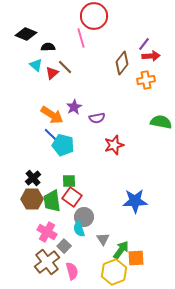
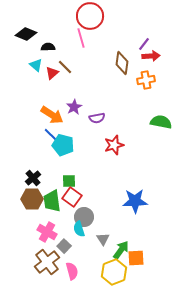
red circle: moved 4 px left
brown diamond: rotated 30 degrees counterclockwise
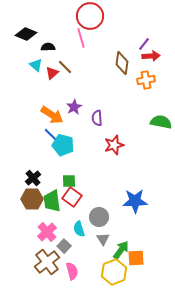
purple semicircle: rotated 98 degrees clockwise
gray circle: moved 15 px right
pink cross: rotated 18 degrees clockwise
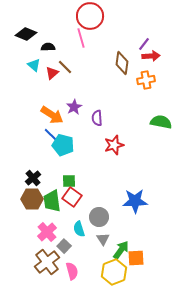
cyan triangle: moved 2 px left
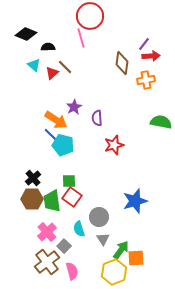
orange arrow: moved 4 px right, 5 px down
blue star: rotated 15 degrees counterclockwise
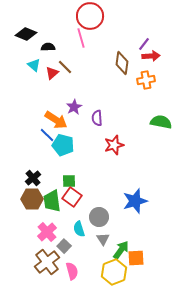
blue line: moved 4 px left
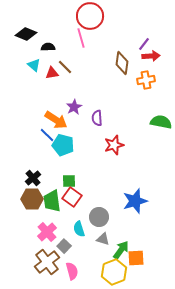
red triangle: rotated 32 degrees clockwise
gray triangle: rotated 40 degrees counterclockwise
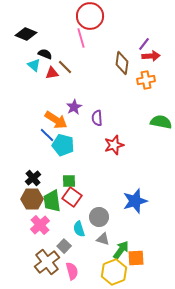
black semicircle: moved 3 px left, 7 px down; rotated 24 degrees clockwise
pink cross: moved 7 px left, 7 px up
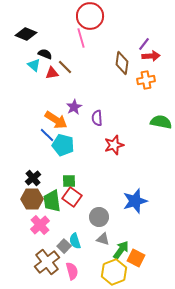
cyan semicircle: moved 4 px left, 12 px down
orange square: rotated 30 degrees clockwise
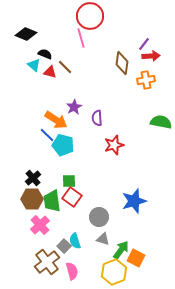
red triangle: moved 2 px left, 1 px up; rotated 24 degrees clockwise
blue star: moved 1 px left
